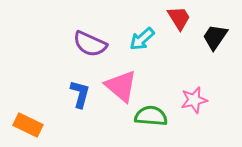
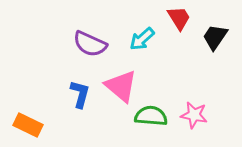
pink star: moved 15 px down; rotated 24 degrees clockwise
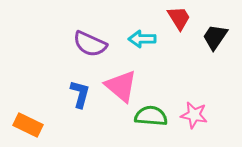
cyan arrow: rotated 40 degrees clockwise
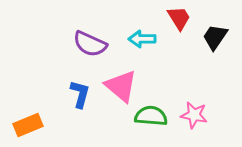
orange rectangle: rotated 48 degrees counterclockwise
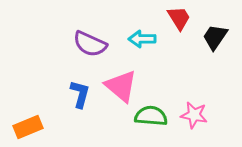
orange rectangle: moved 2 px down
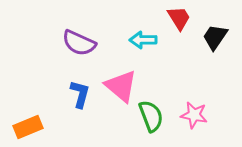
cyan arrow: moved 1 px right, 1 px down
purple semicircle: moved 11 px left, 1 px up
green semicircle: rotated 64 degrees clockwise
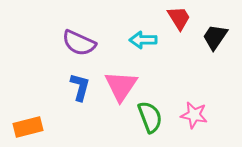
pink triangle: rotated 24 degrees clockwise
blue L-shape: moved 7 px up
green semicircle: moved 1 px left, 1 px down
orange rectangle: rotated 8 degrees clockwise
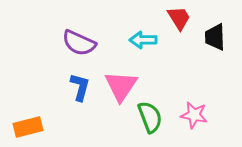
black trapezoid: rotated 36 degrees counterclockwise
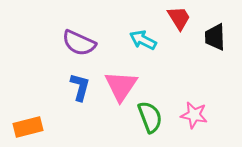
cyan arrow: rotated 28 degrees clockwise
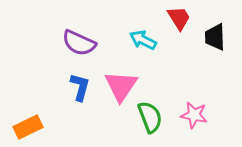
orange rectangle: rotated 12 degrees counterclockwise
